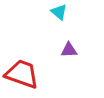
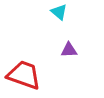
red trapezoid: moved 2 px right, 1 px down
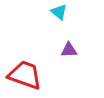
red trapezoid: moved 1 px right
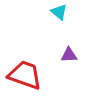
purple triangle: moved 5 px down
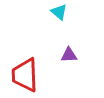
red trapezoid: rotated 111 degrees counterclockwise
